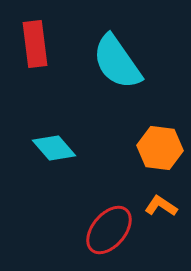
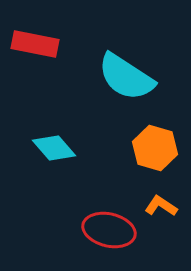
red rectangle: rotated 72 degrees counterclockwise
cyan semicircle: moved 9 px right, 15 px down; rotated 22 degrees counterclockwise
orange hexagon: moved 5 px left; rotated 9 degrees clockwise
red ellipse: rotated 63 degrees clockwise
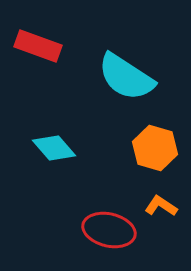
red rectangle: moved 3 px right, 2 px down; rotated 9 degrees clockwise
